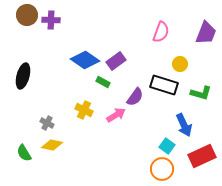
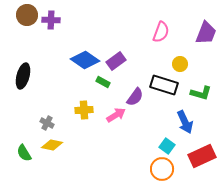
yellow cross: rotated 30 degrees counterclockwise
blue arrow: moved 1 px right, 3 px up
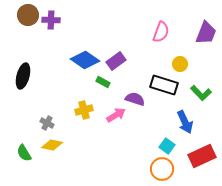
brown circle: moved 1 px right
green L-shape: rotated 30 degrees clockwise
purple semicircle: moved 2 px down; rotated 108 degrees counterclockwise
yellow cross: rotated 12 degrees counterclockwise
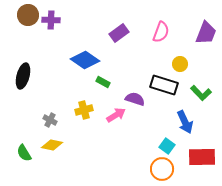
purple rectangle: moved 3 px right, 28 px up
gray cross: moved 3 px right, 3 px up
red rectangle: moved 1 px down; rotated 24 degrees clockwise
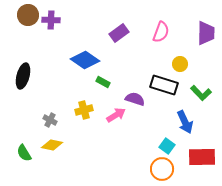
purple trapezoid: rotated 20 degrees counterclockwise
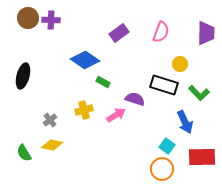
brown circle: moved 3 px down
green L-shape: moved 2 px left
gray cross: rotated 24 degrees clockwise
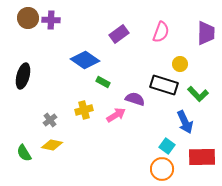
purple rectangle: moved 1 px down
green L-shape: moved 1 px left, 1 px down
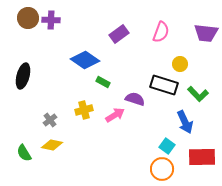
purple trapezoid: rotated 95 degrees clockwise
pink arrow: moved 1 px left
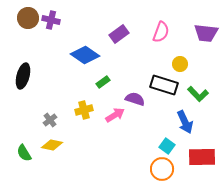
purple cross: rotated 12 degrees clockwise
blue diamond: moved 5 px up
green rectangle: rotated 64 degrees counterclockwise
